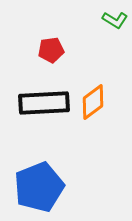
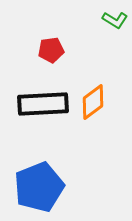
black rectangle: moved 1 px left, 1 px down
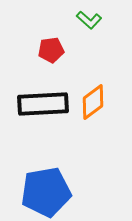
green L-shape: moved 26 px left; rotated 10 degrees clockwise
blue pentagon: moved 7 px right, 5 px down; rotated 12 degrees clockwise
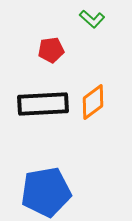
green L-shape: moved 3 px right, 1 px up
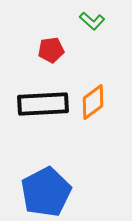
green L-shape: moved 2 px down
blue pentagon: rotated 18 degrees counterclockwise
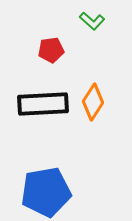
orange diamond: rotated 21 degrees counterclockwise
blue pentagon: rotated 18 degrees clockwise
